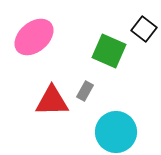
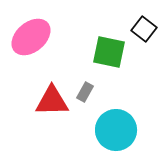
pink ellipse: moved 3 px left
green square: moved 1 px down; rotated 12 degrees counterclockwise
gray rectangle: moved 1 px down
cyan circle: moved 2 px up
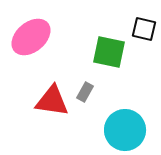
black square: rotated 25 degrees counterclockwise
red triangle: rotated 9 degrees clockwise
cyan circle: moved 9 px right
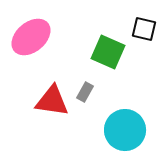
green square: moved 1 px left; rotated 12 degrees clockwise
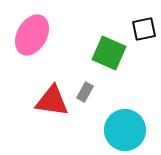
black square: rotated 25 degrees counterclockwise
pink ellipse: moved 1 px right, 2 px up; rotated 21 degrees counterclockwise
green square: moved 1 px right, 1 px down
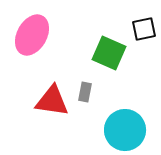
gray rectangle: rotated 18 degrees counterclockwise
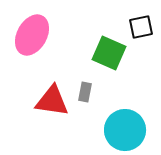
black square: moved 3 px left, 2 px up
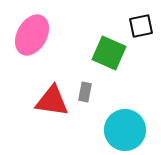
black square: moved 1 px up
